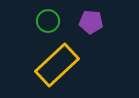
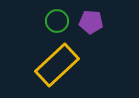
green circle: moved 9 px right
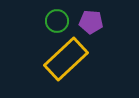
yellow rectangle: moved 9 px right, 6 px up
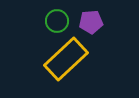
purple pentagon: rotated 10 degrees counterclockwise
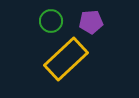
green circle: moved 6 px left
